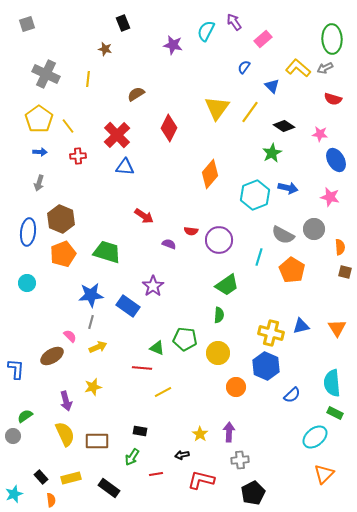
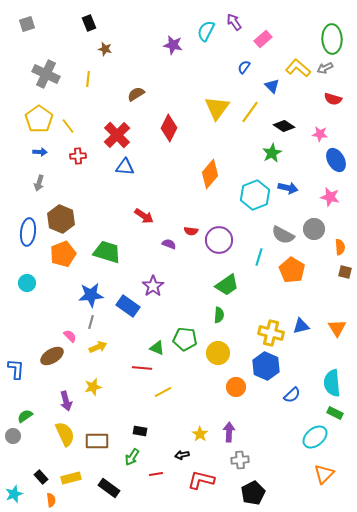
black rectangle at (123, 23): moved 34 px left
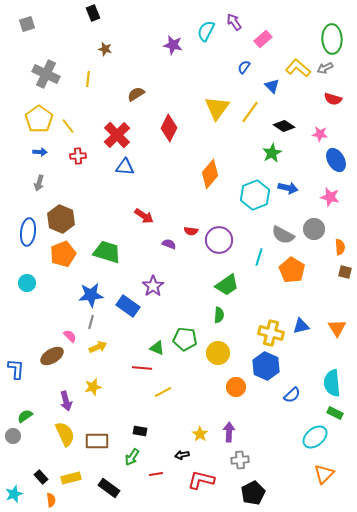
black rectangle at (89, 23): moved 4 px right, 10 px up
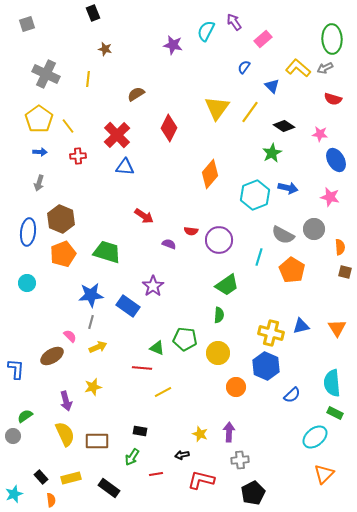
yellow star at (200, 434): rotated 14 degrees counterclockwise
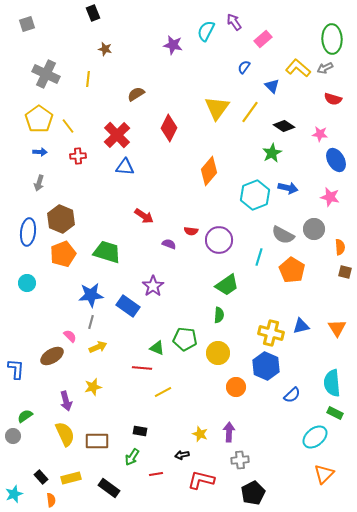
orange diamond at (210, 174): moved 1 px left, 3 px up
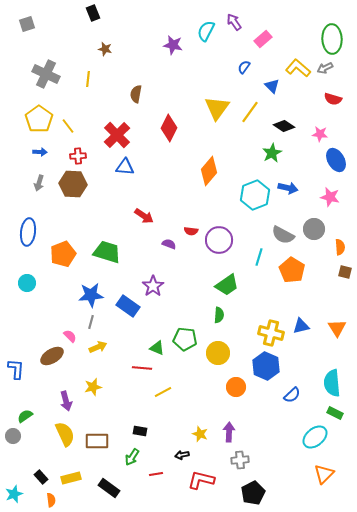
brown semicircle at (136, 94): rotated 48 degrees counterclockwise
brown hexagon at (61, 219): moved 12 px right, 35 px up; rotated 20 degrees counterclockwise
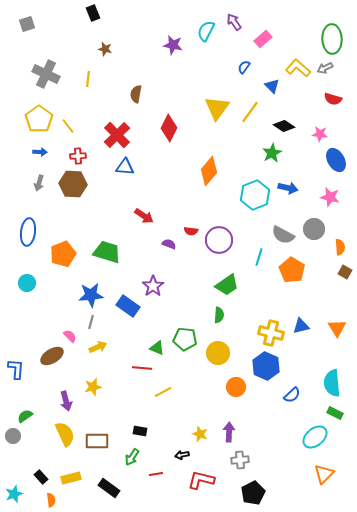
brown square at (345, 272): rotated 16 degrees clockwise
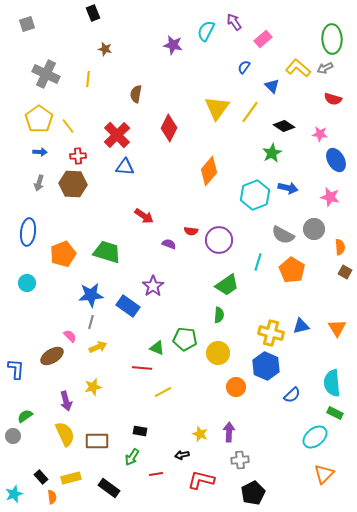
cyan line at (259, 257): moved 1 px left, 5 px down
orange semicircle at (51, 500): moved 1 px right, 3 px up
